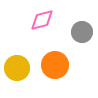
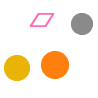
pink diamond: rotated 15 degrees clockwise
gray circle: moved 8 px up
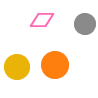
gray circle: moved 3 px right
yellow circle: moved 1 px up
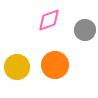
pink diamond: moved 7 px right; rotated 20 degrees counterclockwise
gray circle: moved 6 px down
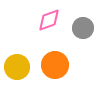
gray circle: moved 2 px left, 2 px up
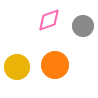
gray circle: moved 2 px up
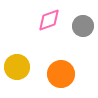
orange circle: moved 6 px right, 9 px down
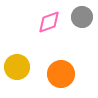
pink diamond: moved 2 px down
gray circle: moved 1 px left, 9 px up
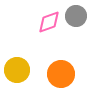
gray circle: moved 6 px left, 1 px up
yellow circle: moved 3 px down
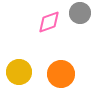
gray circle: moved 4 px right, 3 px up
yellow circle: moved 2 px right, 2 px down
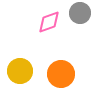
yellow circle: moved 1 px right, 1 px up
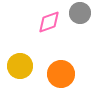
yellow circle: moved 5 px up
